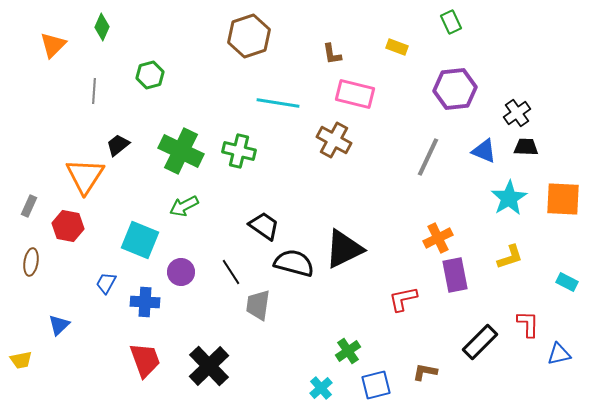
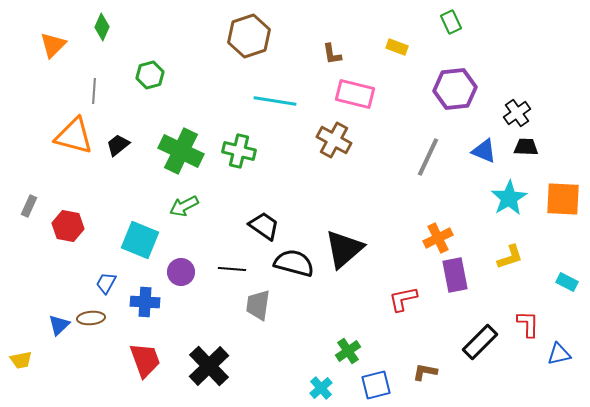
cyan line at (278, 103): moved 3 px left, 2 px up
orange triangle at (85, 176): moved 11 px left, 40 px up; rotated 48 degrees counterclockwise
black triangle at (344, 249): rotated 15 degrees counterclockwise
brown ellipse at (31, 262): moved 60 px right, 56 px down; rotated 76 degrees clockwise
black line at (231, 272): moved 1 px right, 3 px up; rotated 52 degrees counterclockwise
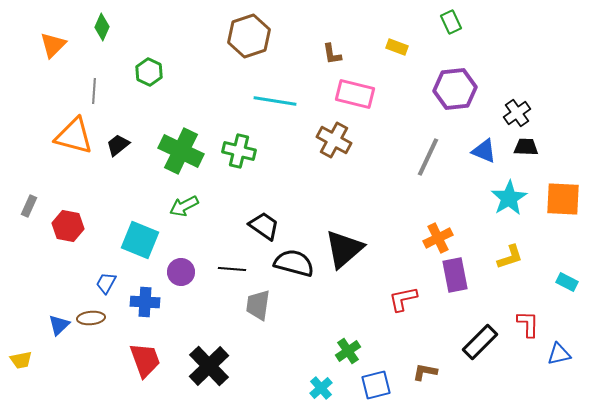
green hexagon at (150, 75): moved 1 px left, 3 px up; rotated 20 degrees counterclockwise
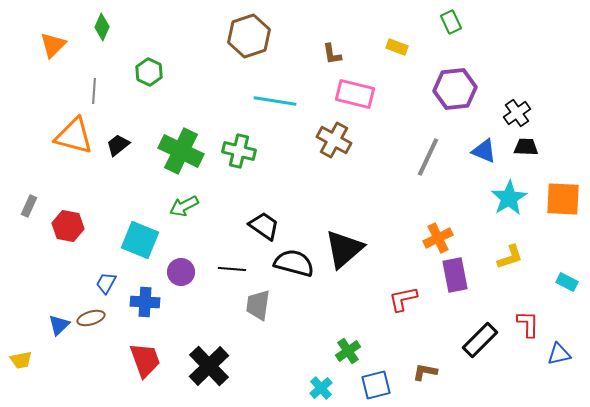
brown ellipse at (91, 318): rotated 12 degrees counterclockwise
black rectangle at (480, 342): moved 2 px up
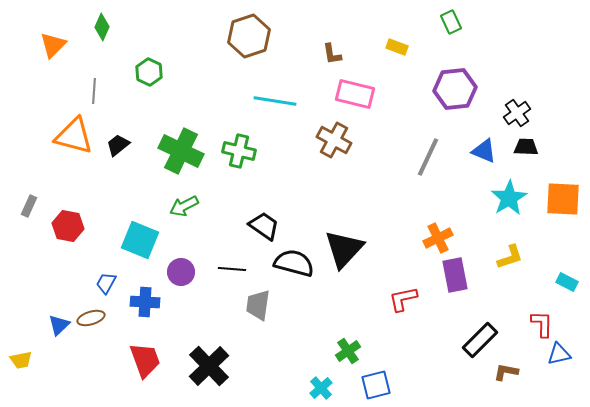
black triangle at (344, 249): rotated 6 degrees counterclockwise
red L-shape at (528, 324): moved 14 px right
brown L-shape at (425, 372): moved 81 px right
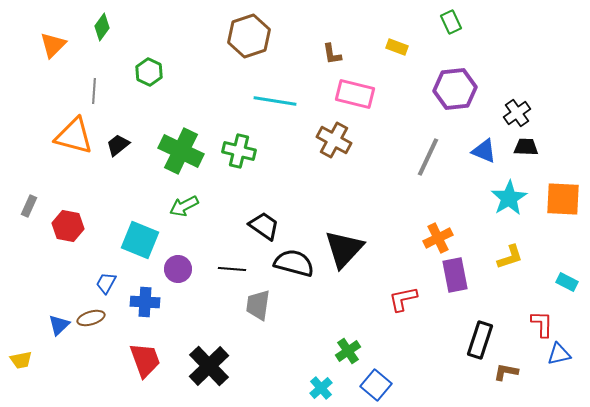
green diamond at (102, 27): rotated 12 degrees clockwise
purple circle at (181, 272): moved 3 px left, 3 px up
black rectangle at (480, 340): rotated 27 degrees counterclockwise
blue square at (376, 385): rotated 36 degrees counterclockwise
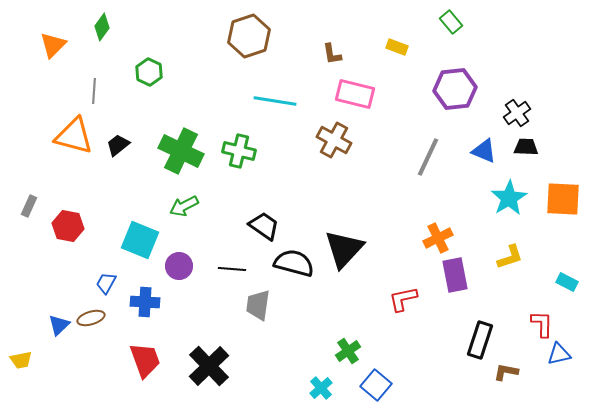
green rectangle at (451, 22): rotated 15 degrees counterclockwise
purple circle at (178, 269): moved 1 px right, 3 px up
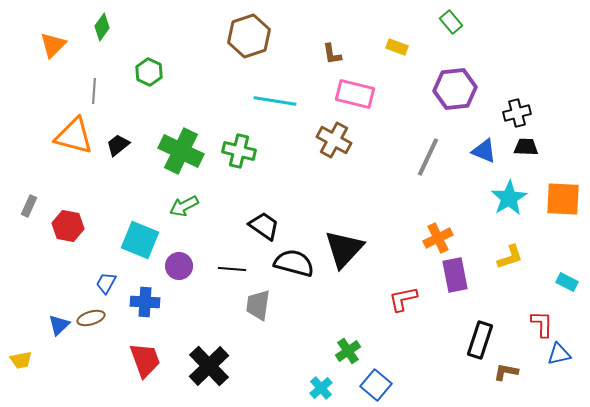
black cross at (517, 113): rotated 20 degrees clockwise
